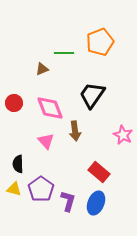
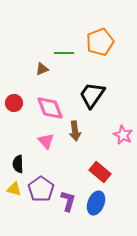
red rectangle: moved 1 px right
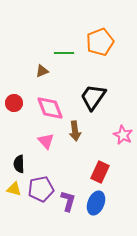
brown triangle: moved 2 px down
black trapezoid: moved 1 px right, 2 px down
black semicircle: moved 1 px right
red rectangle: rotated 75 degrees clockwise
purple pentagon: rotated 25 degrees clockwise
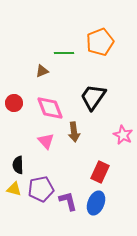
brown arrow: moved 1 px left, 1 px down
black semicircle: moved 1 px left, 1 px down
purple L-shape: rotated 30 degrees counterclockwise
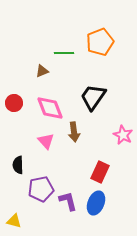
yellow triangle: moved 32 px down
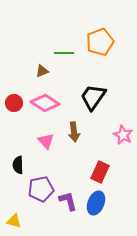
pink diamond: moved 5 px left, 5 px up; rotated 36 degrees counterclockwise
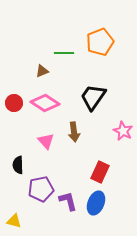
pink star: moved 4 px up
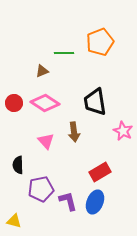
black trapezoid: moved 2 px right, 5 px down; rotated 44 degrees counterclockwise
red rectangle: rotated 35 degrees clockwise
blue ellipse: moved 1 px left, 1 px up
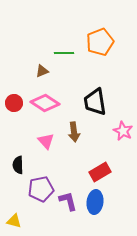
blue ellipse: rotated 15 degrees counterclockwise
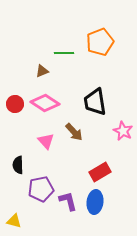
red circle: moved 1 px right, 1 px down
brown arrow: rotated 36 degrees counterclockwise
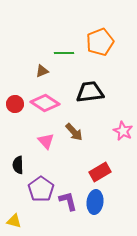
black trapezoid: moved 5 px left, 10 px up; rotated 92 degrees clockwise
purple pentagon: rotated 25 degrees counterclockwise
